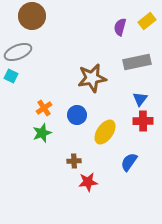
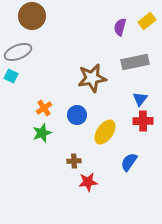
gray rectangle: moved 2 px left
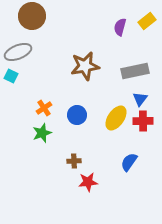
gray rectangle: moved 9 px down
brown star: moved 7 px left, 12 px up
yellow ellipse: moved 11 px right, 14 px up
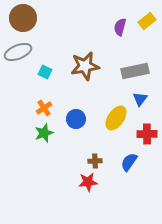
brown circle: moved 9 px left, 2 px down
cyan square: moved 34 px right, 4 px up
blue circle: moved 1 px left, 4 px down
red cross: moved 4 px right, 13 px down
green star: moved 2 px right
brown cross: moved 21 px right
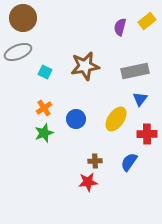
yellow ellipse: moved 1 px down
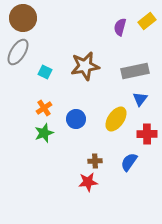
gray ellipse: rotated 36 degrees counterclockwise
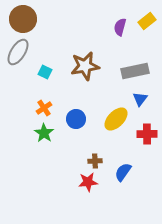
brown circle: moved 1 px down
yellow ellipse: rotated 10 degrees clockwise
green star: rotated 18 degrees counterclockwise
blue semicircle: moved 6 px left, 10 px down
